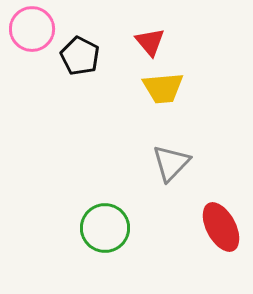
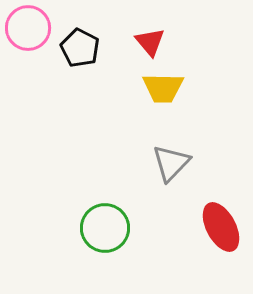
pink circle: moved 4 px left, 1 px up
black pentagon: moved 8 px up
yellow trapezoid: rotated 6 degrees clockwise
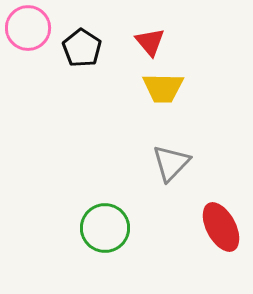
black pentagon: moved 2 px right; rotated 6 degrees clockwise
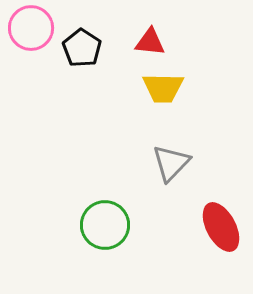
pink circle: moved 3 px right
red triangle: rotated 44 degrees counterclockwise
green circle: moved 3 px up
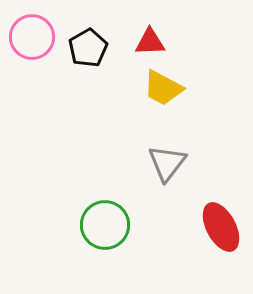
pink circle: moved 1 px right, 9 px down
red triangle: rotated 8 degrees counterclockwise
black pentagon: moved 6 px right; rotated 9 degrees clockwise
yellow trapezoid: rotated 27 degrees clockwise
gray triangle: moved 4 px left; rotated 6 degrees counterclockwise
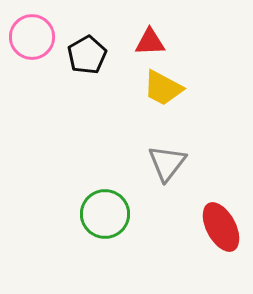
black pentagon: moved 1 px left, 7 px down
green circle: moved 11 px up
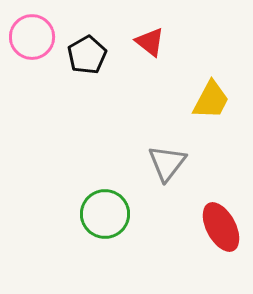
red triangle: rotated 40 degrees clockwise
yellow trapezoid: moved 48 px right, 12 px down; rotated 90 degrees counterclockwise
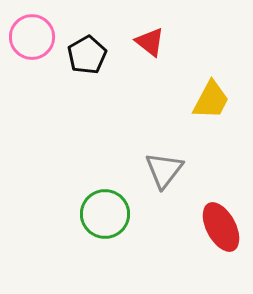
gray triangle: moved 3 px left, 7 px down
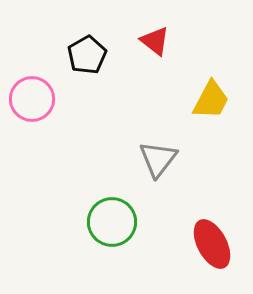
pink circle: moved 62 px down
red triangle: moved 5 px right, 1 px up
gray triangle: moved 6 px left, 11 px up
green circle: moved 7 px right, 8 px down
red ellipse: moved 9 px left, 17 px down
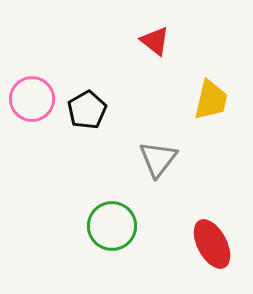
black pentagon: moved 55 px down
yellow trapezoid: rotated 15 degrees counterclockwise
green circle: moved 4 px down
